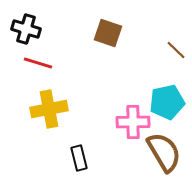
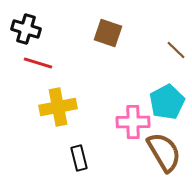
cyan pentagon: rotated 16 degrees counterclockwise
yellow cross: moved 9 px right, 2 px up
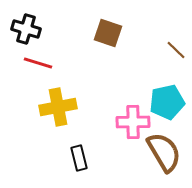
cyan pentagon: rotated 16 degrees clockwise
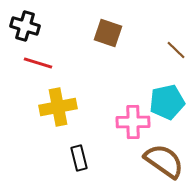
black cross: moved 1 px left, 3 px up
brown semicircle: moved 9 px down; rotated 24 degrees counterclockwise
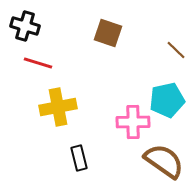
cyan pentagon: moved 2 px up
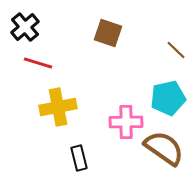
black cross: moved 1 px down; rotated 32 degrees clockwise
cyan pentagon: moved 1 px right, 2 px up
pink cross: moved 7 px left
brown semicircle: moved 13 px up
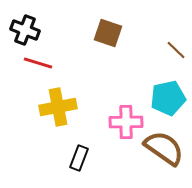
black cross: moved 3 px down; rotated 28 degrees counterclockwise
black rectangle: rotated 35 degrees clockwise
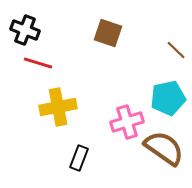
pink cross: moved 1 px right; rotated 16 degrees counterclockwise
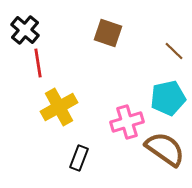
black cross: rotated 20 degrees clockwise
brown line: moved 2 px left, 1 px down
red line: rotated 64 degrees clockwise
yellow cross: moved 1 px right; rotated 18 degrees counterclockwise
brown semicircle: moved 1 px right, 1 px down
